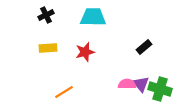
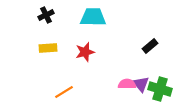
black rectangle: moved 6 px right, 1 px up
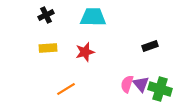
black rectangle: rotated 21 degrees clockwise
pink semicircle: rotated 72 degrees counterclockwise
orange line: moved 2 px right, 3 px up
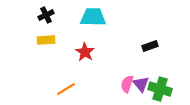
yellow rectangle: moved 2 px left, 8 px up
red star: rotated 24 degrees counterclockwise
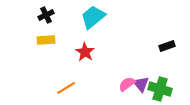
cyan trapezoid: rotated 40 degrees counterclockwise
black rectangle: moved 17 px right
pink semicircle: rotated 36 degrees clockwise
orange line: moved 1 px up
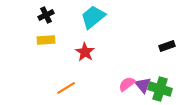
purple triangle: moved 2 px right, 1 px down
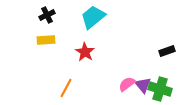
black cross: moved 1 px right
black rectangle: moved 5 px down
orange line: rotated 30 degrees counterclockwise
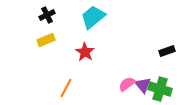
yellow rectangle: rotated 18 degrees counterclockwise
